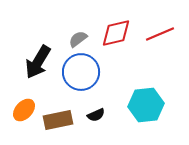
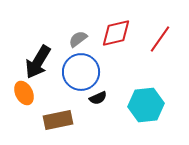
red line: moved 5 px down; rotated 32 degrees counterclockwise
orange ellipse: moved 17 px up; rotated 70 degrees counterclockwise
black semicircle: moved 2 px right, 17 px up
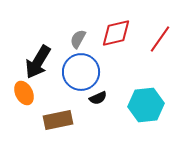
gray semicircle: rotated 24 degrees counterclockwise
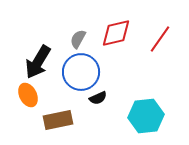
orange ellipse: moved 4 px right, 2 px down
cyan hexagon: moved 11 px down
